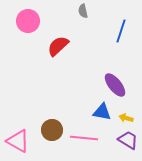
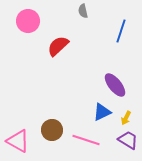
blue triangle: rotated 36 degrees counterclockwise
yellow arrow: rotated 80 degrees counterclockwise
pink line: moved 2 px right, 2 px down; rotated 12 degrees clockwise
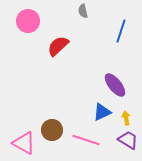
yellow arrow: rotated 144 degrees clockwise
pink triangle: moved 6 px right, 2 px down
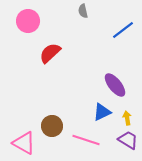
blue line: moved 2 px right, 1 px up; rotated 35 degrees clockwise
red semicircle: moved 8 px left, 7 px down
yellow arrow: moved 1 px right
brown circle: moved 4 px up
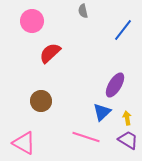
pink circle: moved 4 px right
blue line: rotated 15 degrees counterclockwise
purple ellipse: rotated 70 degrees clockwise
blue triangle: rotated 18 degrees counterclockwise
brown circle: moved 11 px left, 25 px up
pink line: moved 3 px up
